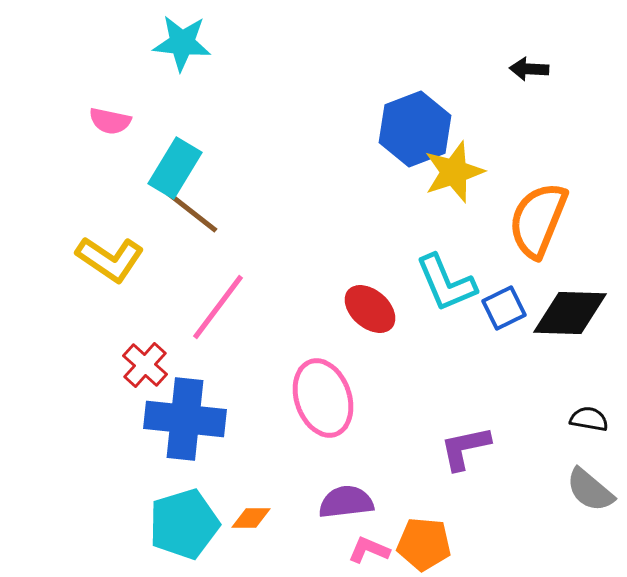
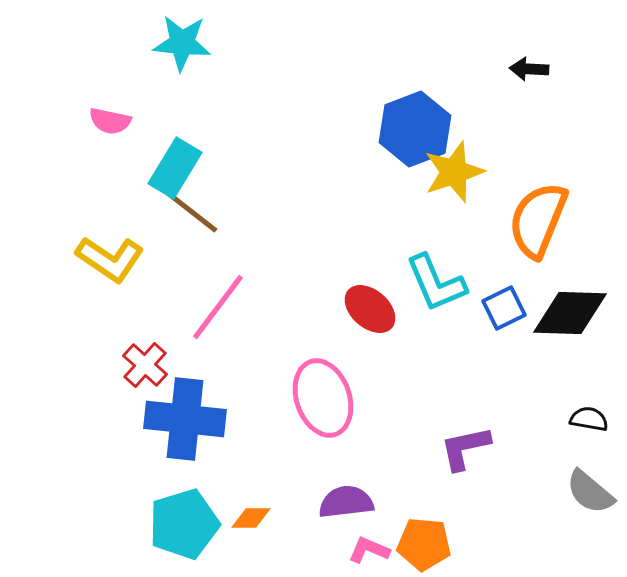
cyan L-shape: moved 10 px left
gray semicircle: moved 2 px down
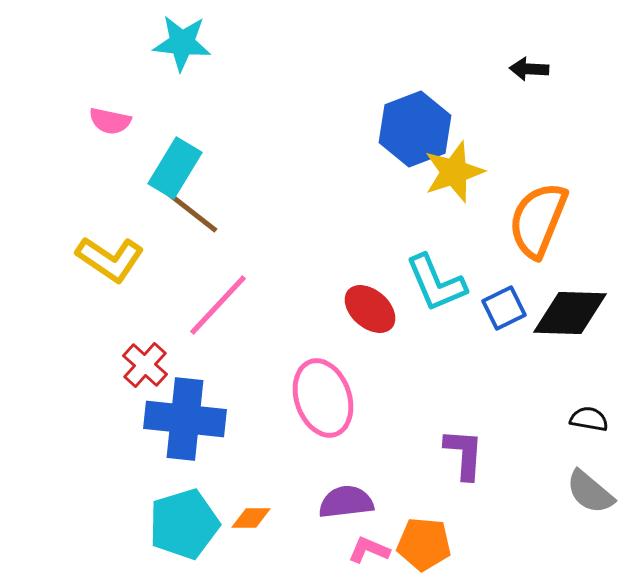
pink line: moved 2 px up; rotated 6 degrees clockwise
purple L-shape: moved 1 px left, 6 px down; rotated 106 degrees clockwise
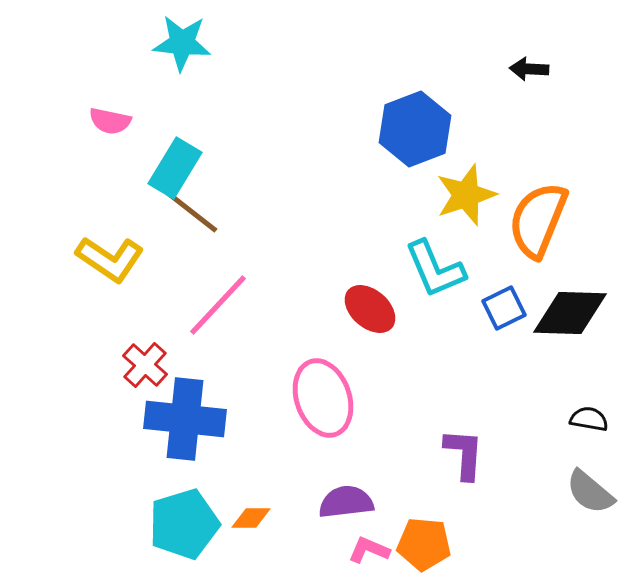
yellow star: moved 12 px right, 23 px down
cyan L-shape: moved 1 px left, 14 px up
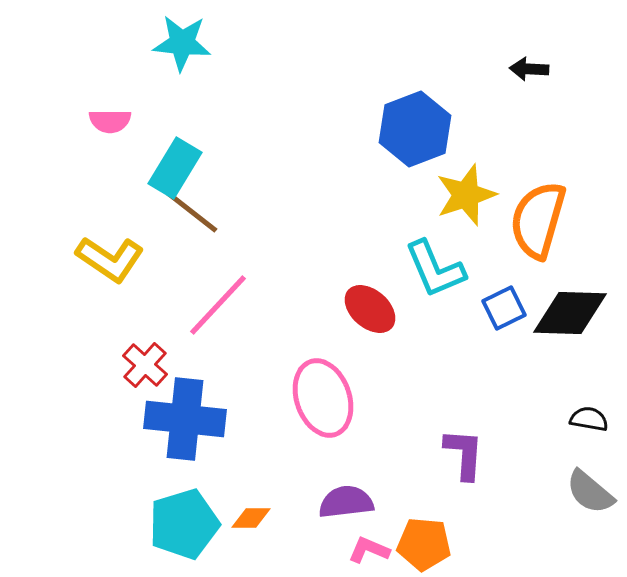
pink semicircle: rotated 12 degrees counterclockwise
orange semicircle: rotated 6 degrees counterclockwise
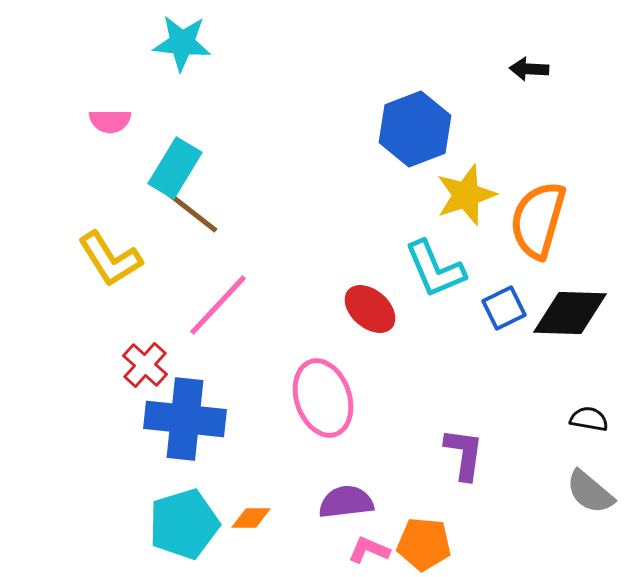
yellow L-shape: rotated 24 degrees clockwise
purple L-shape: rotated 4 degrees clockwise
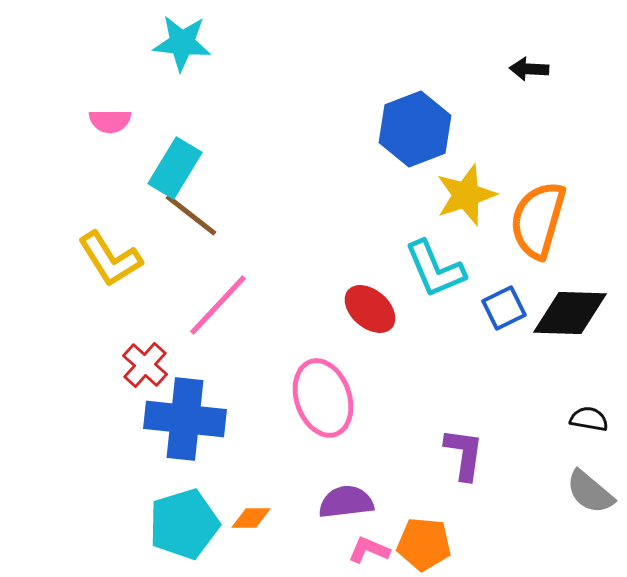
brown line: moved 1 px left, 3 px down
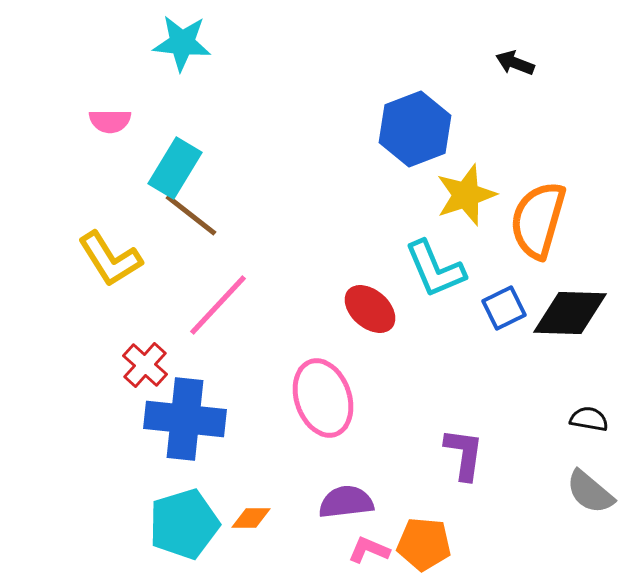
black arrow: moved 14 px left, 6 px up; rotated 18 degrees clockwise
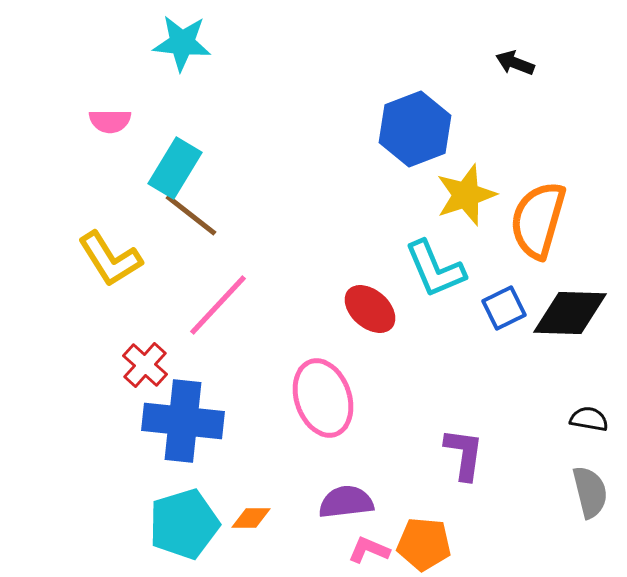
blue cross: moved 2 px left, 2 px down
gray semicircle: rotated 144 degrees counterclockwise
